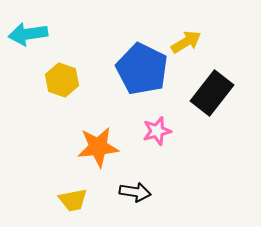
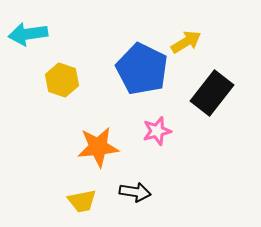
yellow trapezoid: moved 9 px right, 1 px down
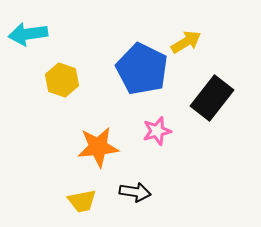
black rectangle: moved 5 px down
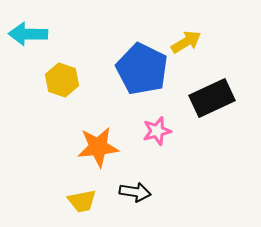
cyan arrow: rotated 9 degrees clockwise
black rectangle: rotated 27 degrees clockwise
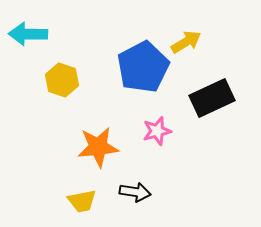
blue pentagon: moved 1 px right, 2 px up; rotated 18 degrees clockwise
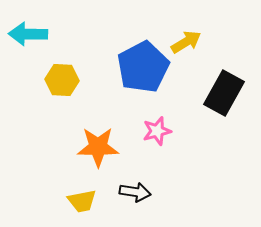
yellow hexagon: rotated 16 degrees counterclockwise
black rectangle: moved 12 px right, 5 px up; rotated 36 degrees counterclockwise
orange star: rotated 6 degrees clockwise
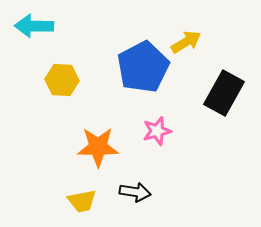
cyan arrow: moved 6 px right, 8 px up
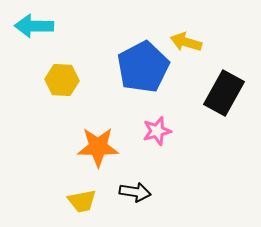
yellow arrow: rotated 132 degrees counterclockwise
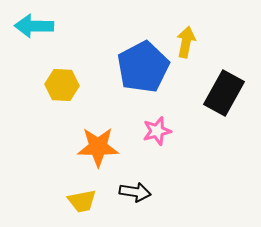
yellow arrow: rotated 84 degrees clockwise
yellow hexagon: moved 5 px down
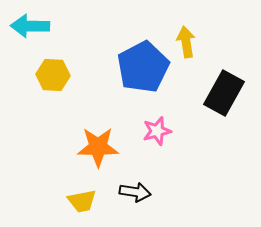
cyan arrow: moved 4 px left
yellow arrow: rotated 20 degrees counterclockwise
yellow hexagon: moved 9 px left, 10 px up
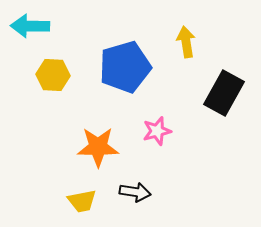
blue pentagon: moved 18 px left; rotated 12 degrees clockwise
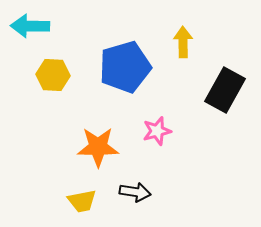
yellow arrow: moved 3 px left; rotated 8 degrees clockwise
black rectangle: moved 1 px right, 3 px up
